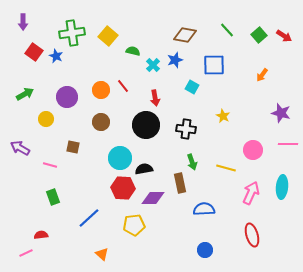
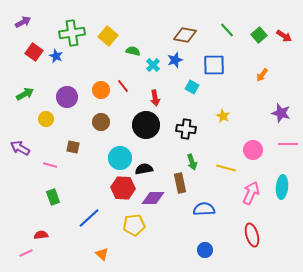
purple arrow at (23, 22): rotated 119 degrees counterclockwise
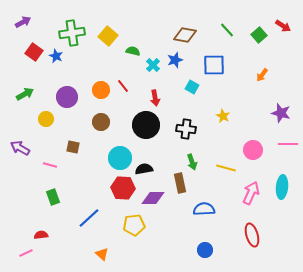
red arrow at (284, 36): moved 1 px left, 10 px up
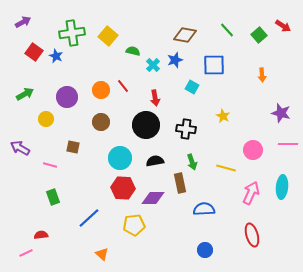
orange arrow at (262, 75): rotated 40 degrees counterclockwise
black semicircle at (144, 169): moved 11 px right, 8 px up
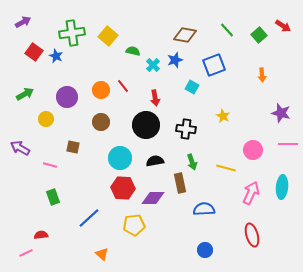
blue square at (214, 65): rotated 20 degrees counterclockwise
